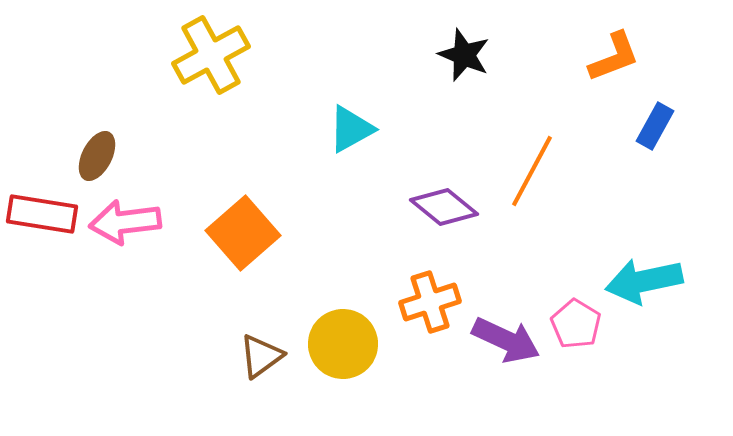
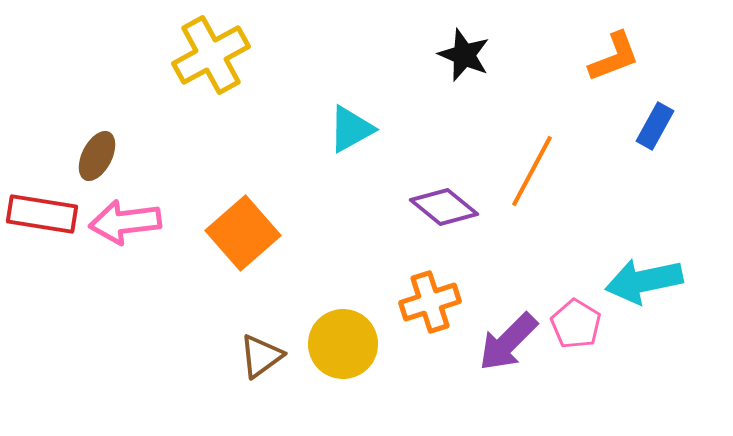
purple arrow: moved 2 px right, 2 px down; rotated 110 degrees clockwise
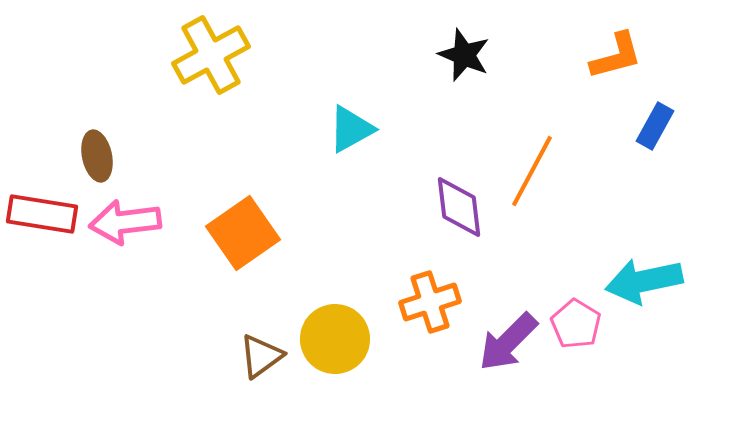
orange L-shape: moved 2 px right, 1 px up; rotated 6 degrees clockwise
brown ellipse: rotated 39 degrees counterclockwise
purple diamond: moved 15 px right; rotated 44 degrees clockwise
orange square: rotated 6 degrees clockwise
yellow circle: moved 8 px left, 5 px up
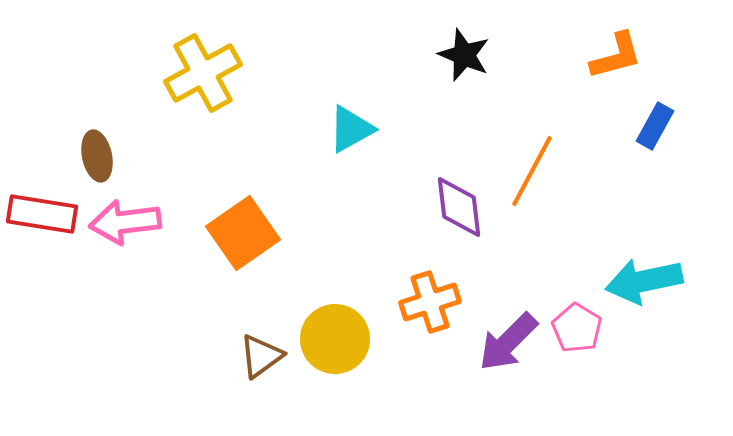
yellow cross: moved 8 px left, 18 px down
pink pentagon: moved 1 px right, 4 px down
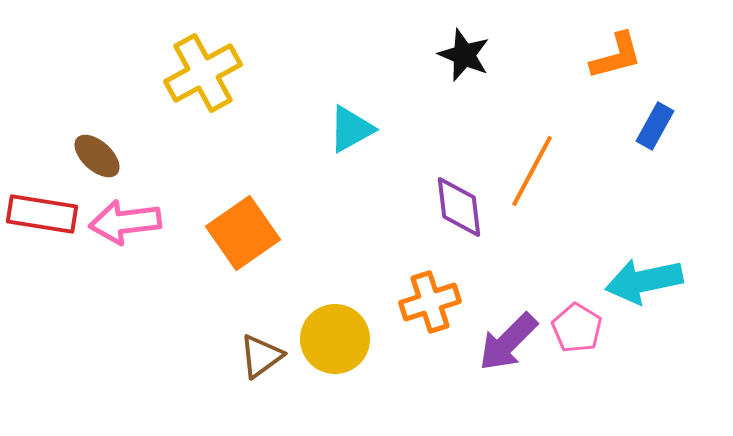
brown ellipse: rotated 36 degrees counterclockwise
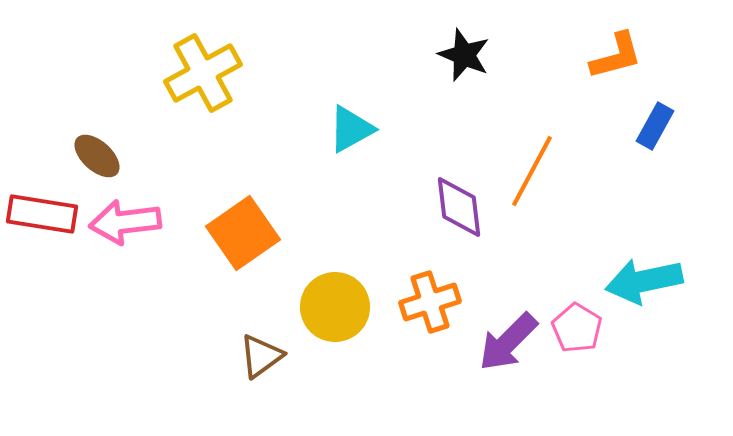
yellow circle: moved 32 px up
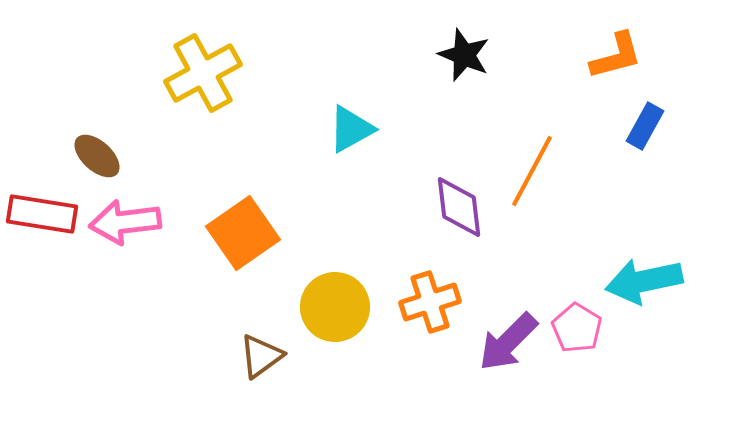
blue rectangle: moved 10 px left
